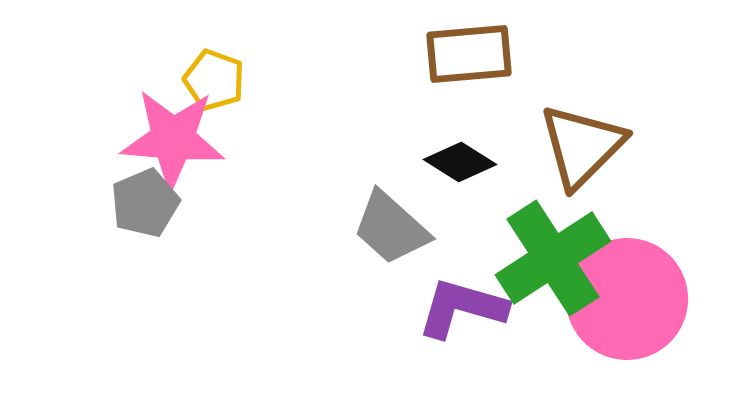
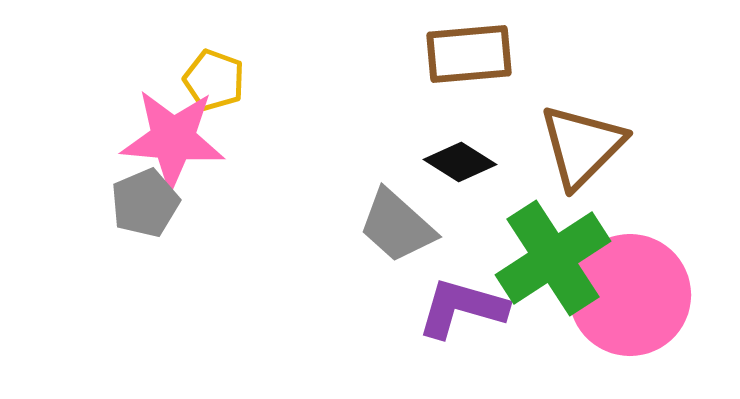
gray trapezoid: moved 6 px right, 2 px up
pink circle: moved 3 px right, 4 px up
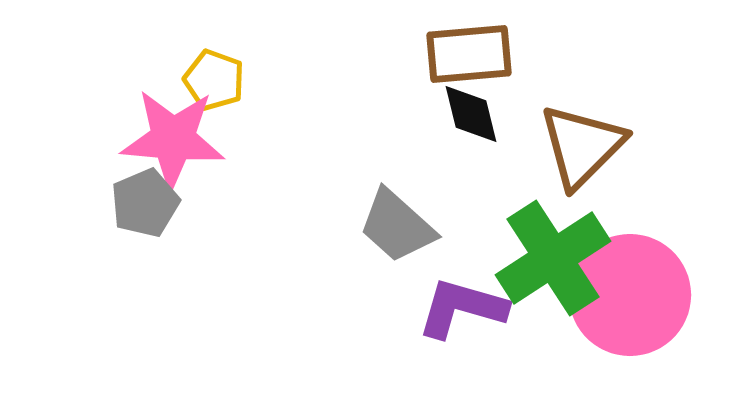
black diamond: moved 11 px right, 48 px up; rotated 44 degrees clockwise
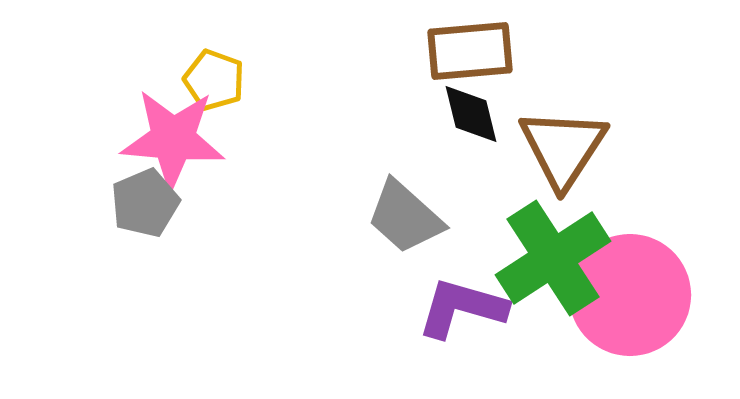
brown rectangle: moved 1 px right, 3 px up
brown triangle: moved 19 px left, 2 px down; rotated 12 degrees counterclockwise
gray trapezoid: moved 8 px right, 9 px up
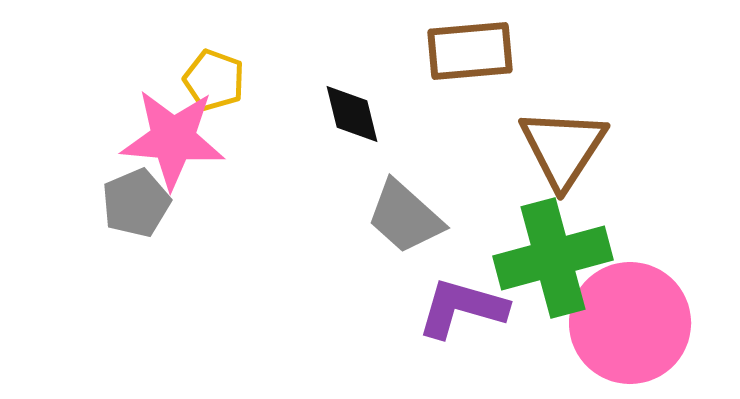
black diamond: moved 119 px left
gray pentagon: moved 9 px left
green cross: rotated 18 degrees clockwise
pink circle: moved 28 px down
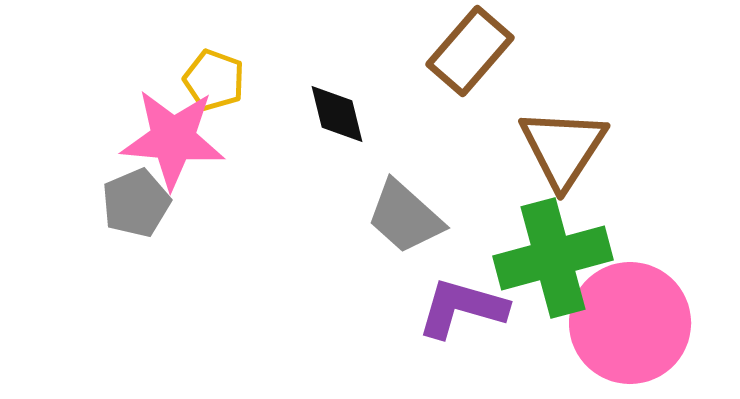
brown rectangle: rotated 44 degrees counterclockwise
black diamond: moved 15 px left
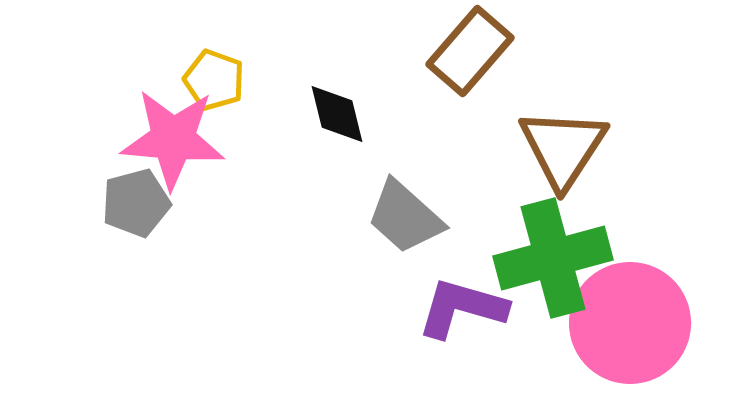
gray pentagon: rotated 8 degrees clockwise
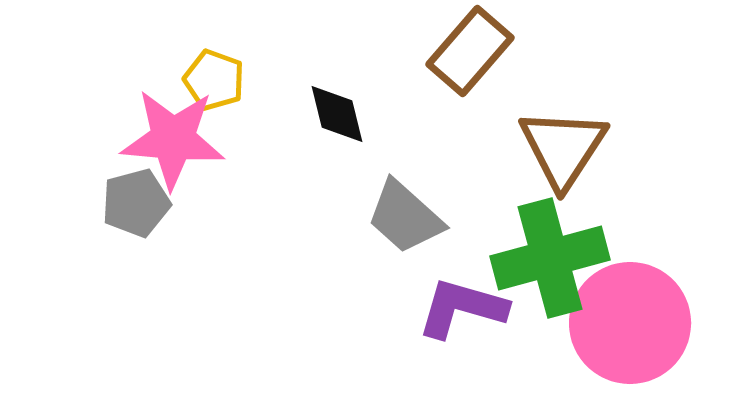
green cross: moved 3 px left
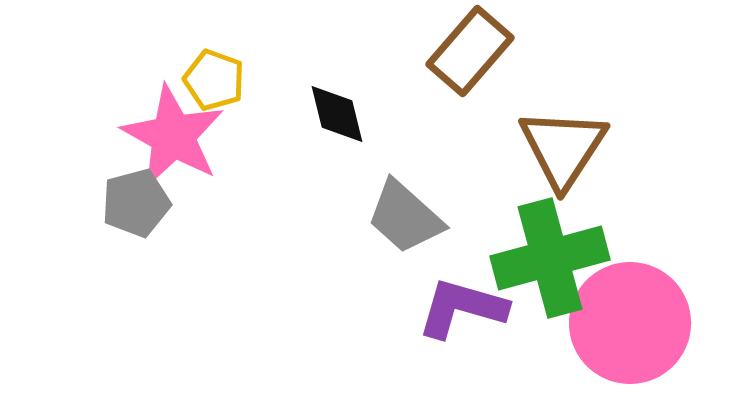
pink star: moved 3 px up; rotated 24 degrees clockwise
